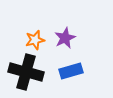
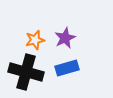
blue rectangle: moved 4 px left, 3 px up
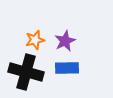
purple star: moved 3 px down
blue rectangle: rotated 15 degrees clockwise
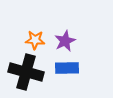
orange star: rotated 18 degrees clockwise
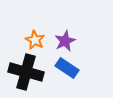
orange star: rotated 24 degrees clockwise
blue rectangle: rotated 35 degrees clockwise
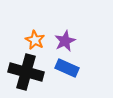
blue rectangle: rotated 10 degrees counterclockwise
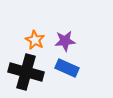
purple star: rotated 20 degrees clockwise
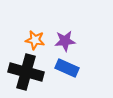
orange star: rotated 18 degrees counterclockwise
